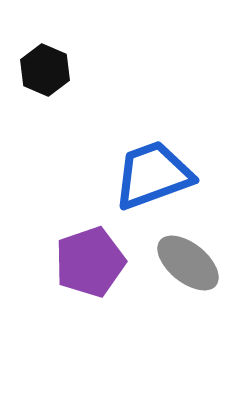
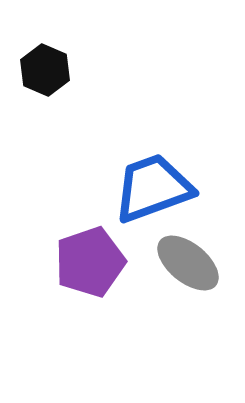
blue trapezoid: moved 13 px down
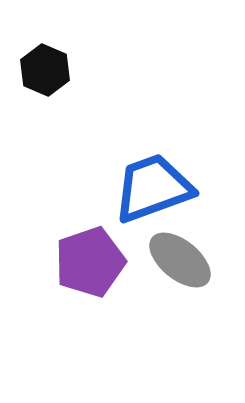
gray ellipse: moved 8 px left, 3 px up
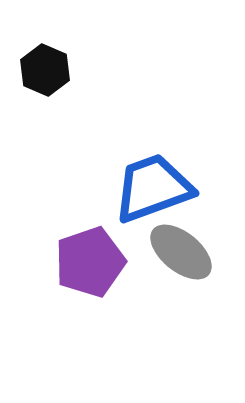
gray ellipse: moved 1 px right, 8 px up
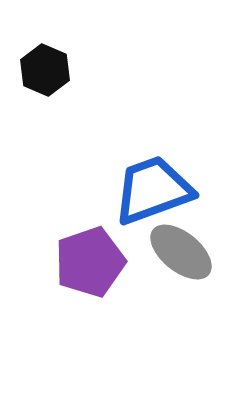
blue trapezoid: moved 2 px down
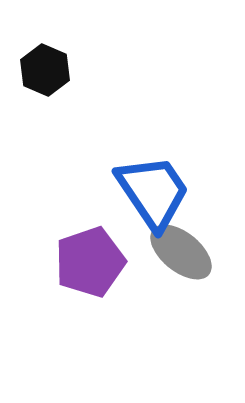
blue trapezoid: moved 2 px down; rotated 76 degrees clockwise
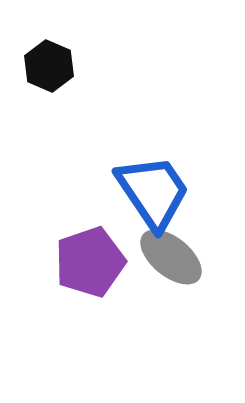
black hexagon: moved 4 px right, 4 px up
gray ellipse: moved 10 px left, 5 px down
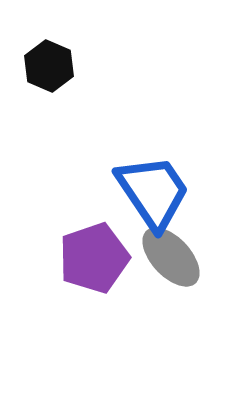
gray ellipse: rotated 8 degrees clockwise
purple pentagon: moved 4 px right, 4 px up
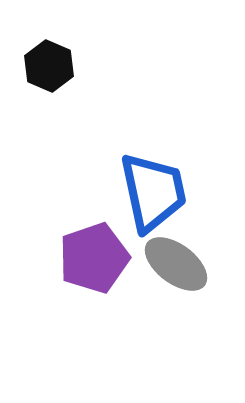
blue trapezoid: rotated 22 degrees clockwise
gray ellipse: moved 5 px right, 7 px down; rotated 10 degrees counterclockwise
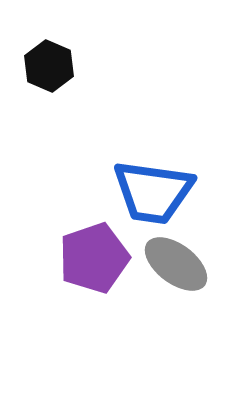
blue trapezoid: rotated 110 degrees clockwise
